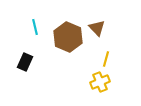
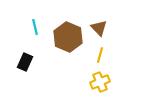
brown triangle: moved 2 px right
yellow line: moved 6 px left, 4 px up
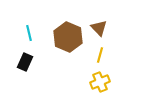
cyan line: moved 6 px left, 6 px down
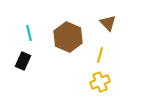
brown triangle: moved 9 px right, 5 px up
black rectangle: moved 2 px left, 1 px up
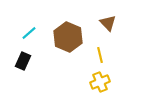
cyan line: rotated 63 degrees clockwise
yellow line: rotated 28 degrees counterclockwise
